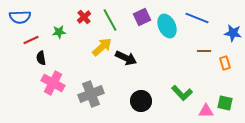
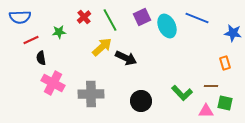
brown line: moved 7 px right, 35 px down
gray cross: rotated 20 degrees clockwise
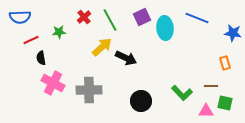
cyan ellipse: moved 2 px left, 2 px down; rotated 20 degrees clockwise
gray cross: moved 2 px left, 4 px up
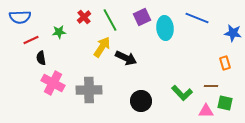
yellow arrow: rotated 15 degrees counterclockwise
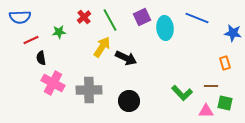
black circle: moved 12 px left
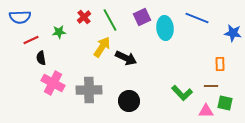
orange rectangle: moved 5 px left, 1 px down; rotated 16 degrees clockwise
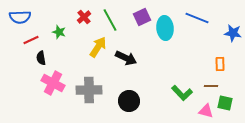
green star: rotated 24 degrees clockwise
yellow arrow: moved 4 px left
pink triangle: rotated 14 degrees clockwise
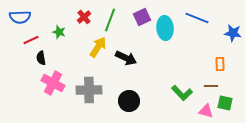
green line: rotated 50 degrees clockwise
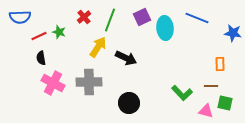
red line: moved 8 px right, 4 px up
gray cross: moved 8 px up
black circle: moved 2 px down
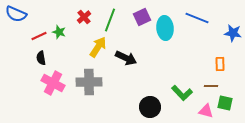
blue semicircle: moved 4 px left, 3 px up; rotated 25 degrees clockwise
black circle: moved 21 px right, 4 px down
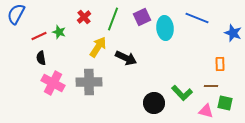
blue semicircle: rotated 95 degrees clockwise
green line: moved 3 px right, 1 px up
blue star: rotated 12 degrees clockwise
black circle: moved 4 px right, 4 px up
